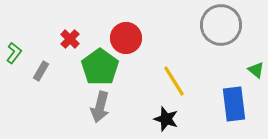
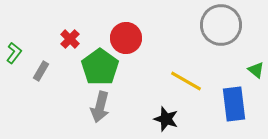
yellow line: moved 12 px right; rotated 28 degrees counterclockwise
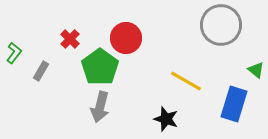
blue rectangle: rotated 24 degrees clockwise
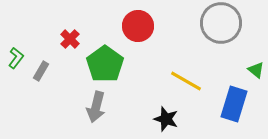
gray circle: moved 2 px up
red circle: moved 12 px right, 12 px up
green L-shape: moved 2 px right, 5 px down
green pentagon: moved 5 px right, 3 px up
gray arrow: moved 4 px left
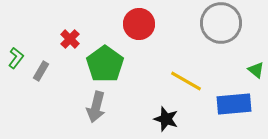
red circle: moved 1 px right, 2 px up
blue rectangle: rotated 68 degrees clockwise
